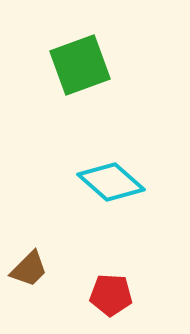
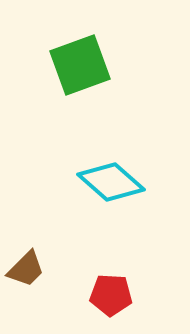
brown trapezoid: moved 3 px left
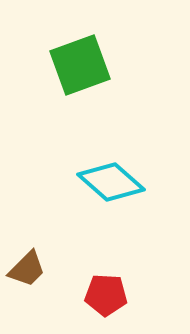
brown trapezoid: moved 1 px right
red pentagon: moved 5 px left
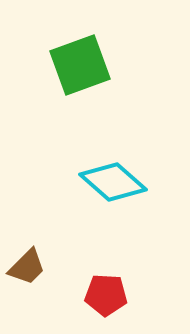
cyan diamond: moved 2 px right
brown trapezoid: moved 2 px up
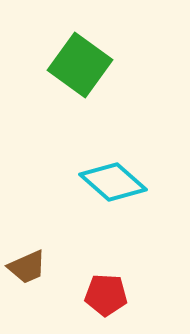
green square: rotated 34 degrees counterclockwise
brown trapezoid: rotated 21 degrees clockwise
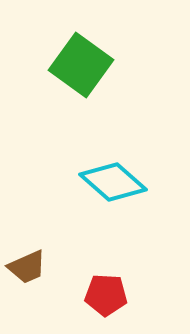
green square: moved 1 px right
